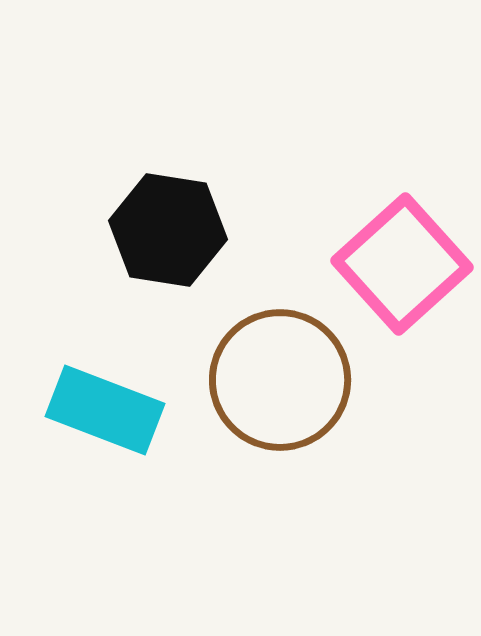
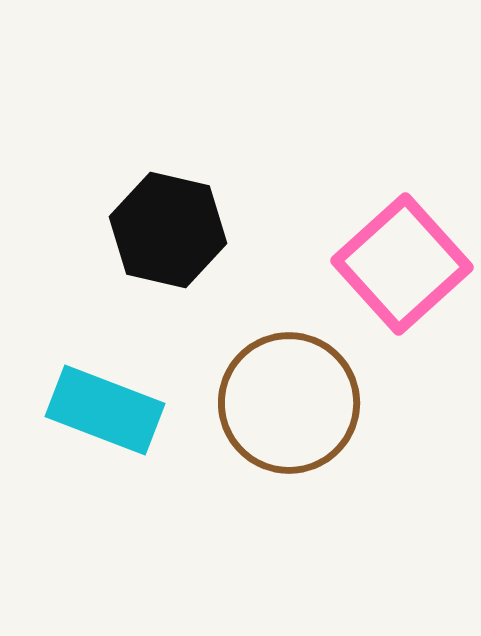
black hexagon: rotated 4 degrees clockwise
brown circle: moved 9 px right, 23 px down
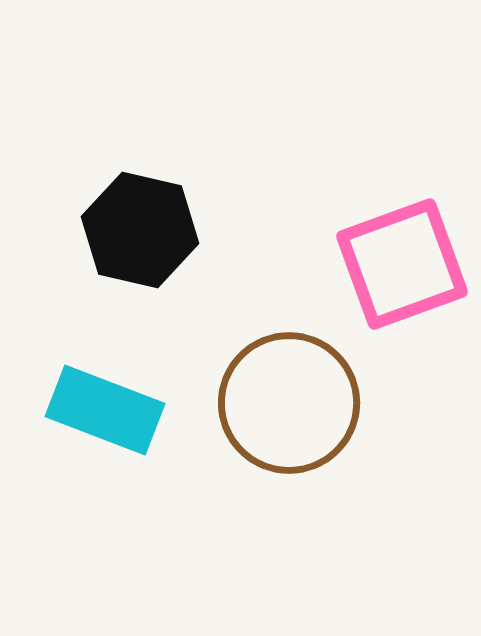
black hexagon: moved 28 px left
pink square: rotated 22 degrees clockwise
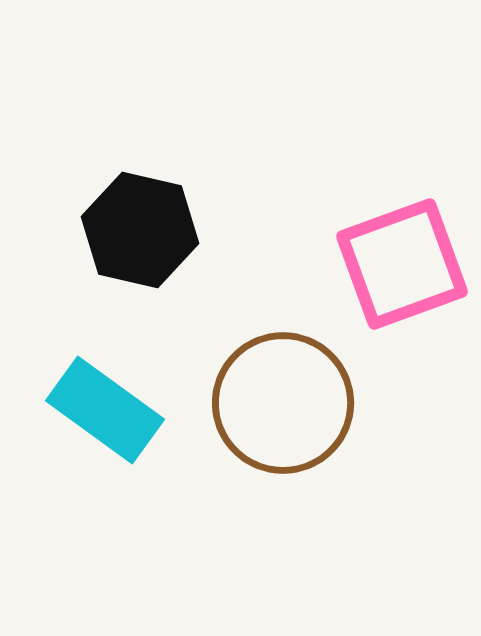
brown circle: moved 6 px left
cyan rectangle: rotated 15 degrees clockwise
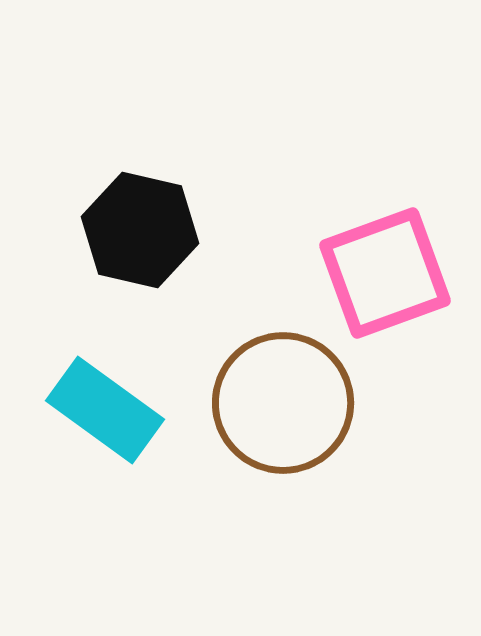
pink square: moved 17 px left, 9 px down
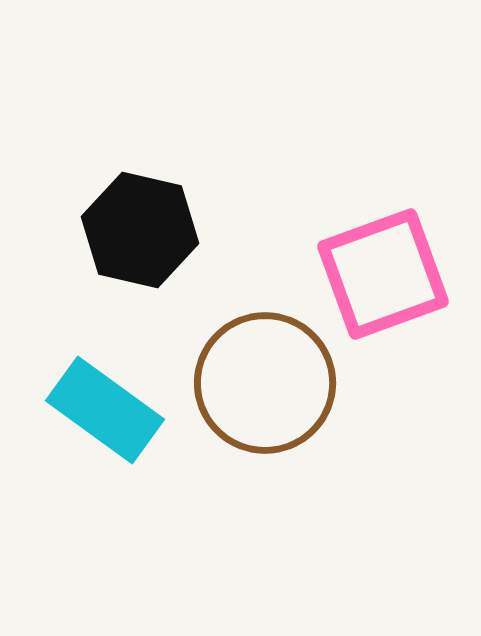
pink square: moved 2 px left, 1 px down
brown circle: moved 18 px left, 20 px up
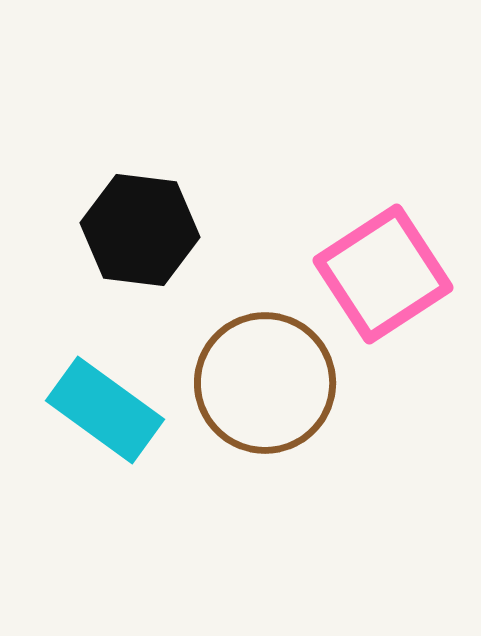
black hexagon: rotated 6 degrees counterclockwise
pink square: rotated 13 degrees counterclockwise
